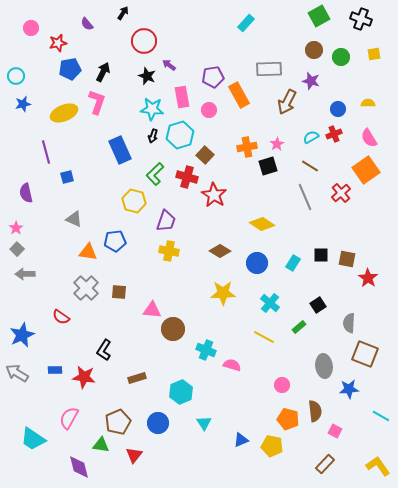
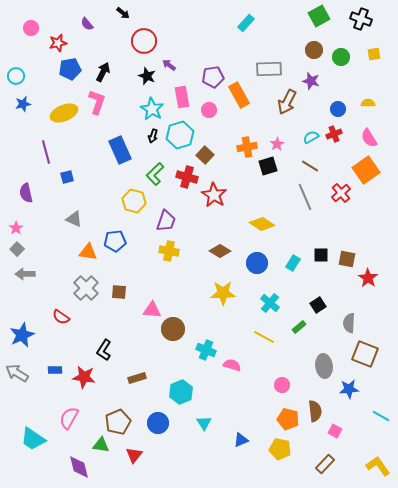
black arrow at (123, 13): rotated 96 degrees clockwise
cyan star at (152, 109): rotated 25 degrees clockwise
yellow pentagon at (272, 446): moved 8 px right, 3 px down
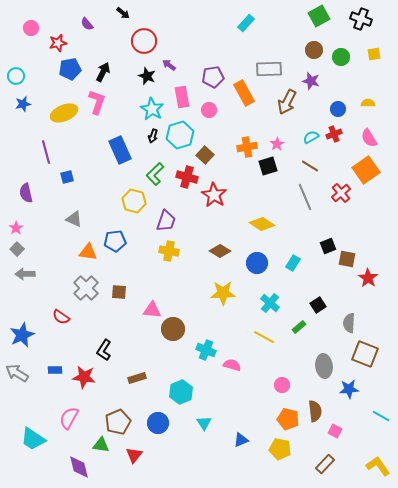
orange rectangle at (239, 95): moved 5 px right, 2 px up
black square at (321, 255): moved 7 px right, 9 px up; rotated 21 degrees counterclockwise
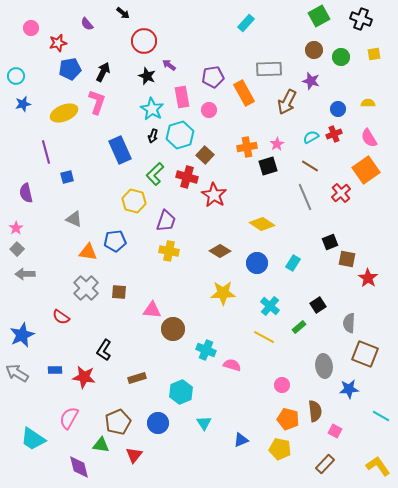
black square at (328, 246): moved 2 px right, 4 px up
cyan cross at (270, 303): moved 3 px down
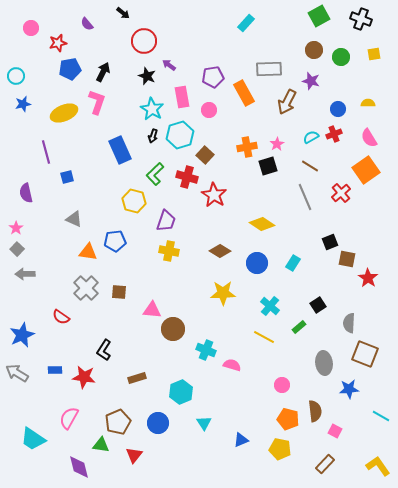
gray ellipse at (324, 366): moved 3 px up
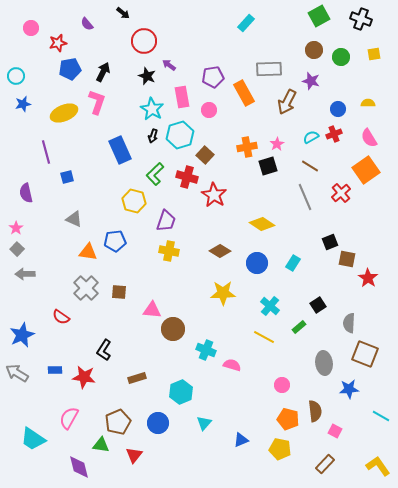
cyan triangle at (204, 423): rotated 14 degrees clockwise
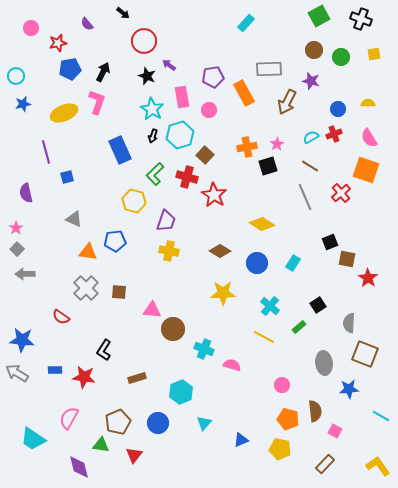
orange square at (366, 170): rotated 36 degrees counterclockwise
blue star at (22, 335): moved 5 px down; rotated 30 degrees clockwise
cyan cross at (206, 350): moved 2 px left, 1 px up
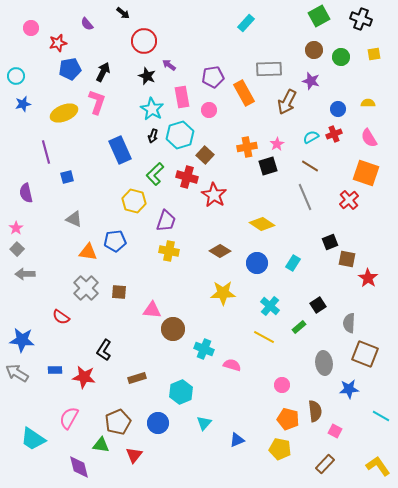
orange square at (366, 170): moved 3 px down
red cross at (341, 193): moved 8 px right, 7 px down
blue triangle at (241, 440): moved 4 px left
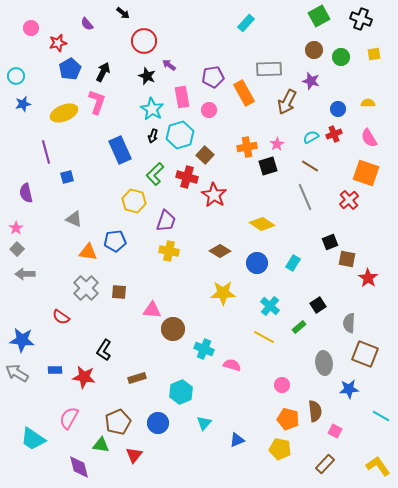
blue pentagon at (70, 69): rotated 20 degrees counterclockwise
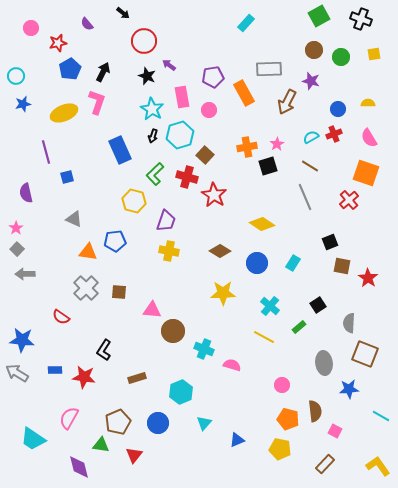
brown square at (347, 259): moved 5 px left, 7 px down
brown circle at (173, 329): moved 2 px down
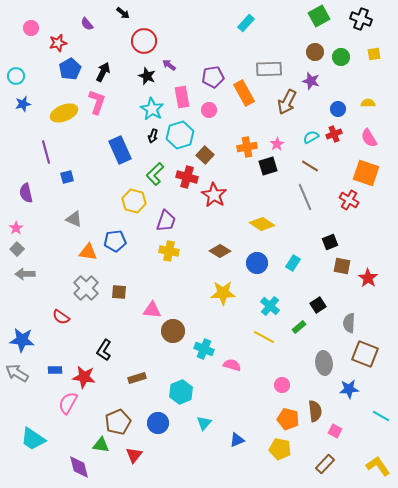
brown circle at (314, 50): moved 1 px right, 2 px down
red cross at (349, 200): rotated 18 degrees counterclockwise
pink semicircle at (69, 418): moved 1 px left, 15 px up
